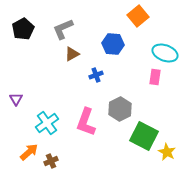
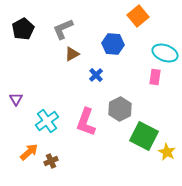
blue cross: rotated 24 degrees counterclockwise
cyan cross: moved 2 px up
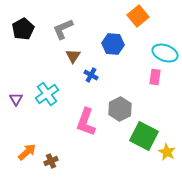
brown triangle: moved 1 px right, 2 px down; rotated 28 degrees counterclockwise
blue cross: moved 5 px left; rotated 16 degrees counterclockwise
cyan cross: moved 27 px up
orange arrow: moved 2 px left
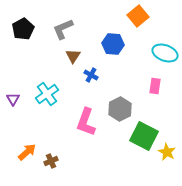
pink rectangle: moved 9 px down
purple triangle: moved 3 px left
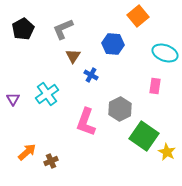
green square: rotated 8 degrees clockwise
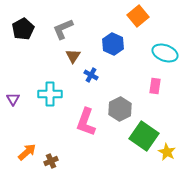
blue hexagon: rotated 20 degrees clockwise
cyan cross: moved 3 px right; rotated 35 degrees clockwise
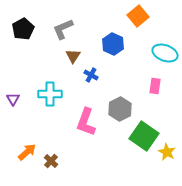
brown cross: rotated 24 degrees counterclockwise
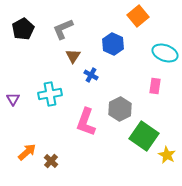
cyan cross: rotated 10 degrees counterclockwise
yellow star: moved 3 px down
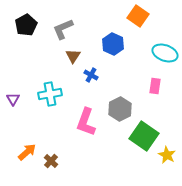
orange square: rotated 15 degrees counterclockwise
black pentagon: moved 3 px right, 4 px up
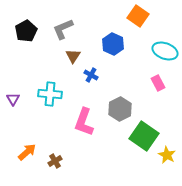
black pentagon: moved 6 px down
cyan ellipse: moved 2 px up
pink rectangle: moved 3 px right, 3 px up; rotated 35 degrees counterclockwise
cyan cross: rotated 15 degrees clockwise
pink L-shape: moved 2 px left
brown cross: moved 4 px right; rotated 16 degrees clockwise
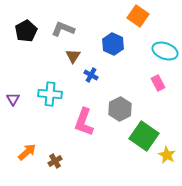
gray L-shape: rotated 45 degrees clockwise
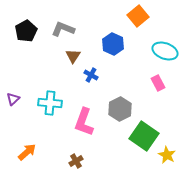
orange square: rotated 15 degrees clockwise
cyan cross: moved 9 px down
purple triangle: rotated 16 degrees clockwise
brown cross: moved 21 px right
